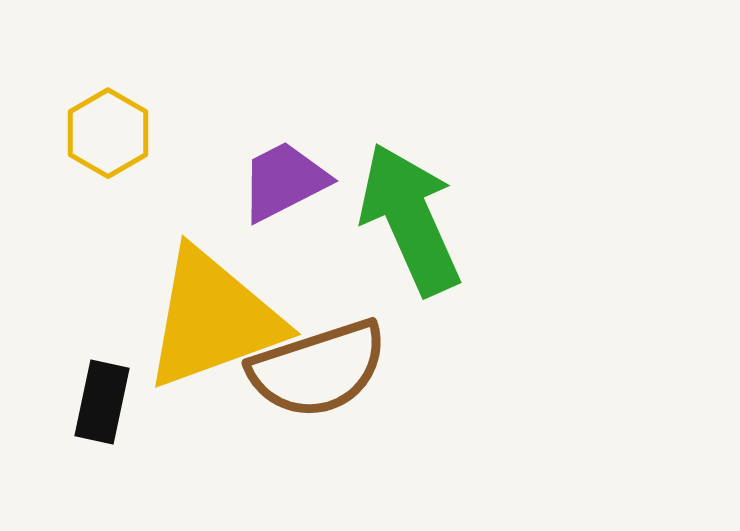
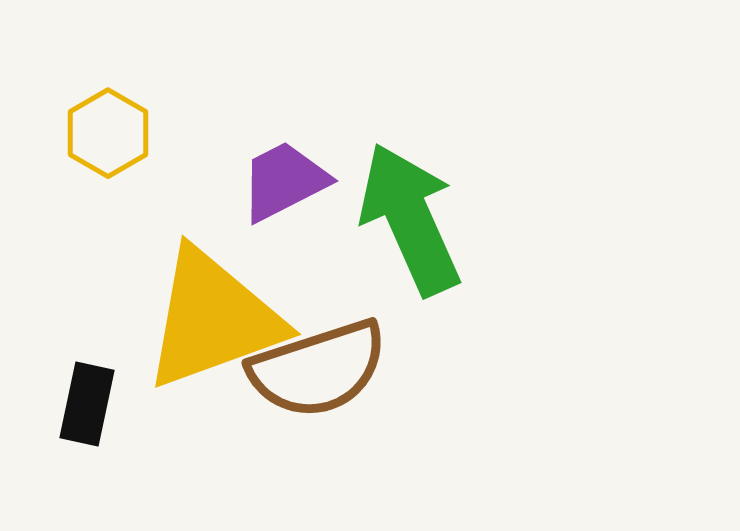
black rectangle: moved 15 px left, 2 px down
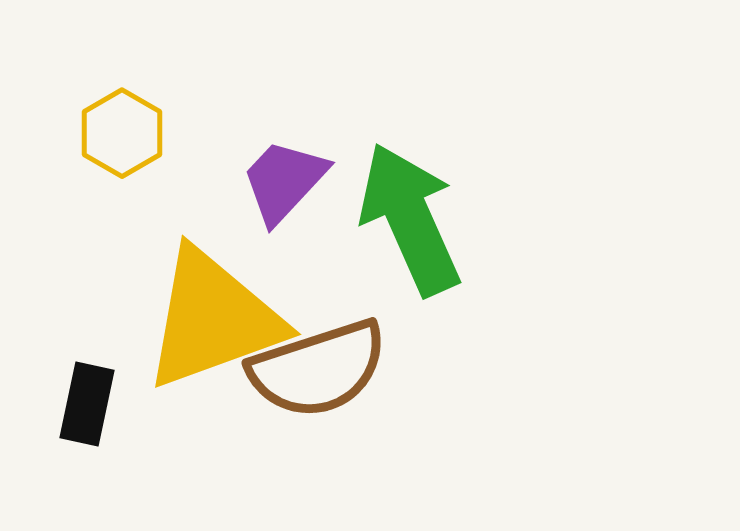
yellow hexagon: moved 14 px right
purple trapezoid: rotated 20 degrees counterclockwise
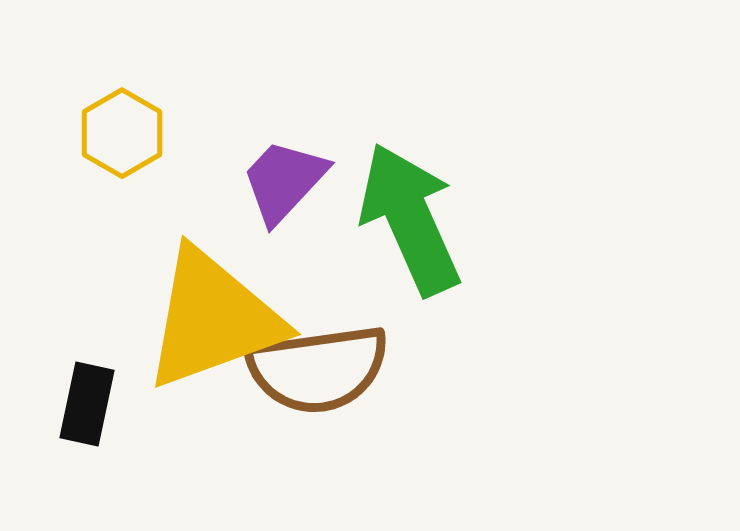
brown semicircle: rotated 10 degrees clockwise
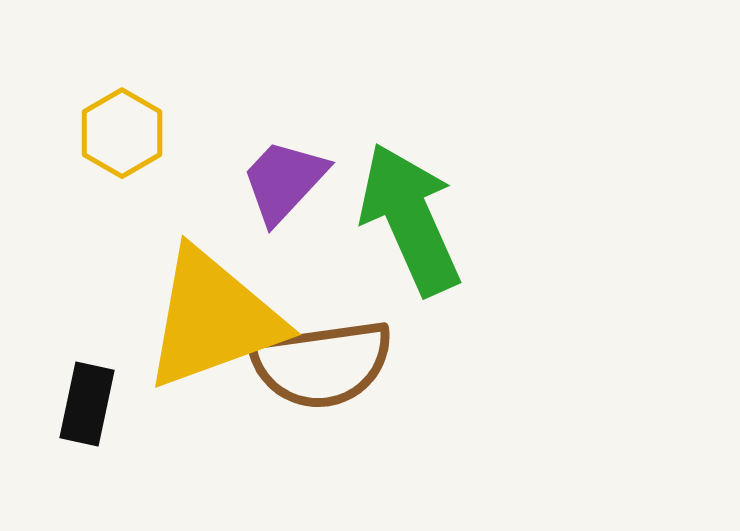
brown semicircle: moved 4 px right, 5 px up
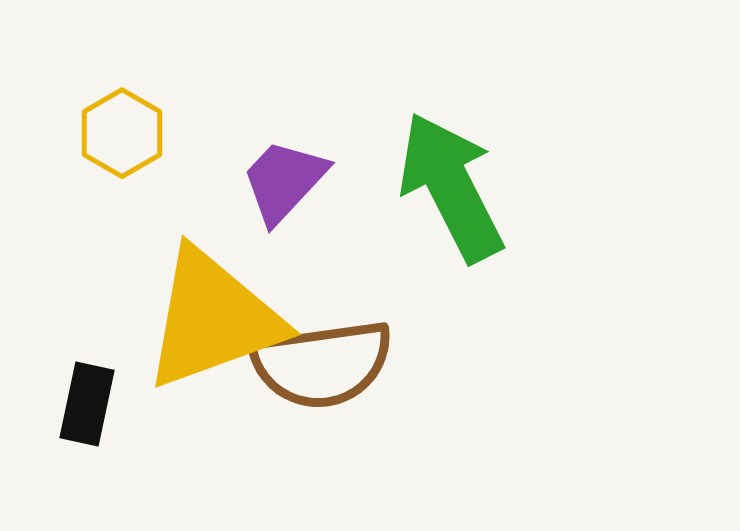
green arrow: moved 41 px right, 32 px up; rotated 3 degrees counterclockwise
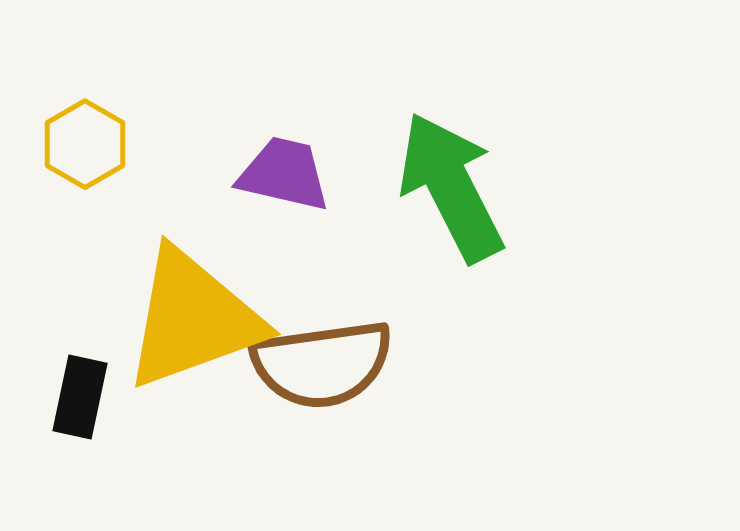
yellow hexagon: moved 37 px left, 11 px down
purple trapezoid: moved 7 px up; rotated 60 degrees clockwise
yellow triangle: moved 20 px left
black rectangle: moved 7 px left, 7 px up
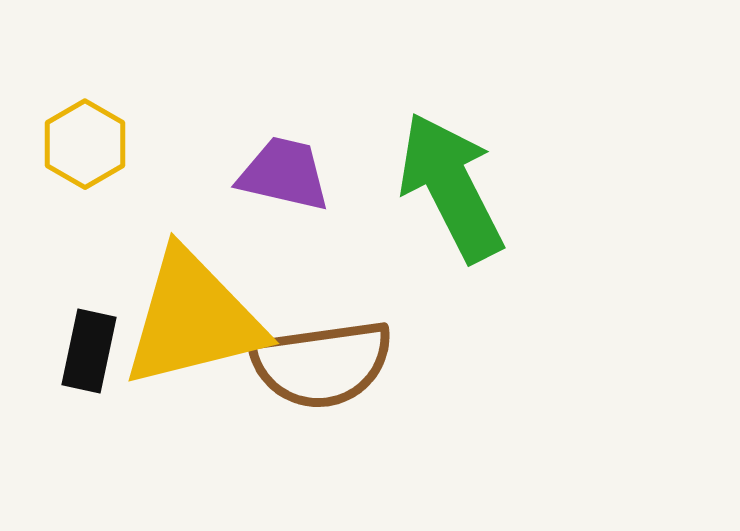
yellow triangle: rotated 6 degrees clockwise
black rectangle: moved 9 px right, 46 px up
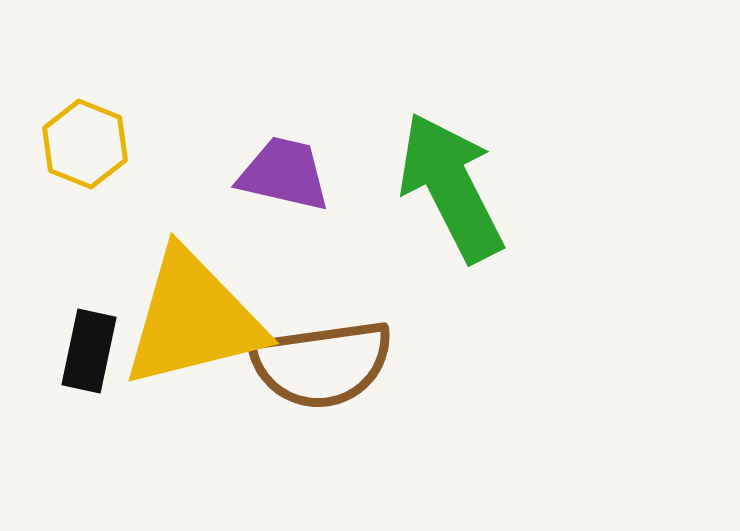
yellow hexagon: rotated 8 degrees counterclockwise
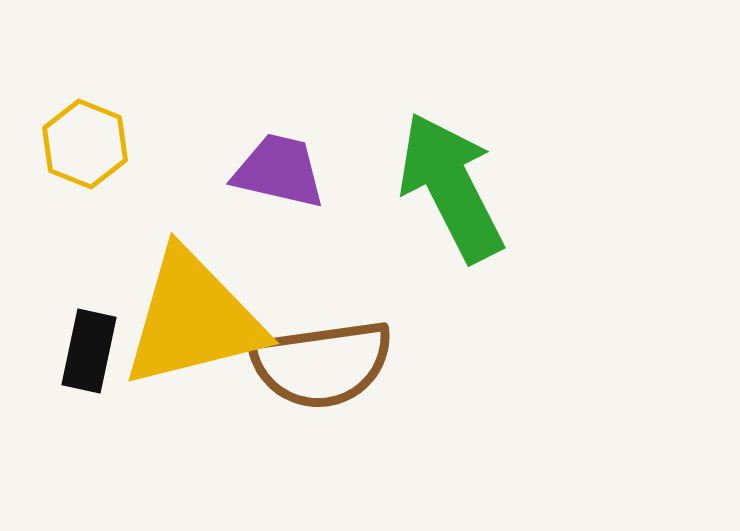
purple trapezoid: moved 5 px left, 3 px up
